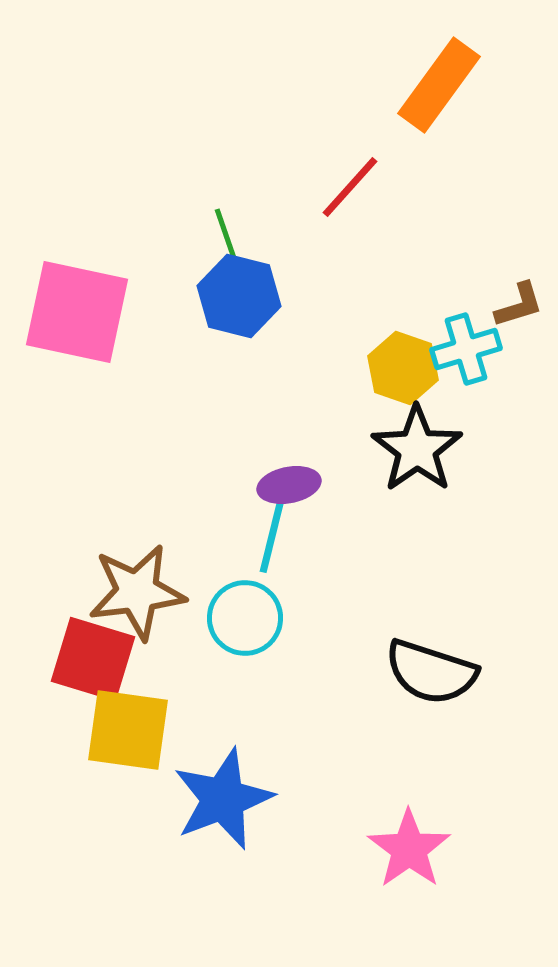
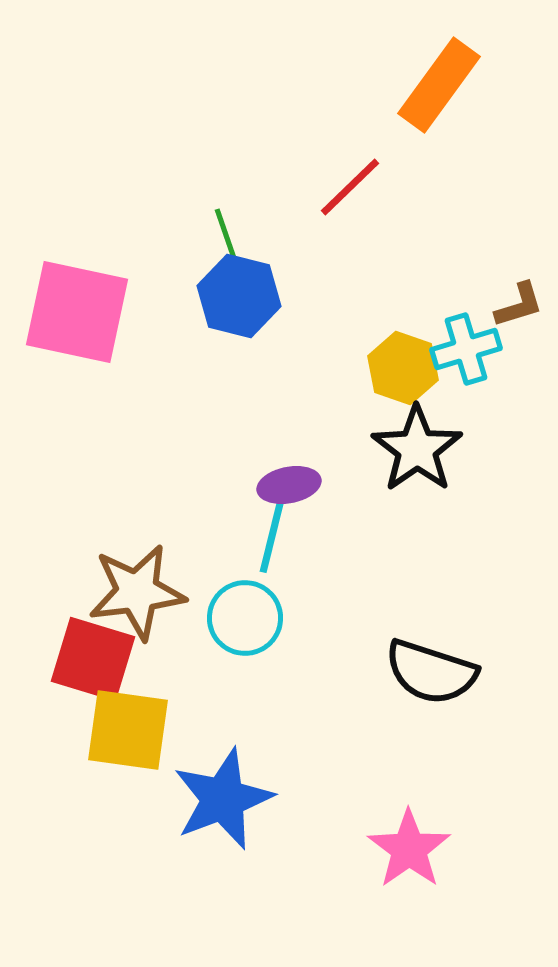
red line: rotated 4 degrees clockwise
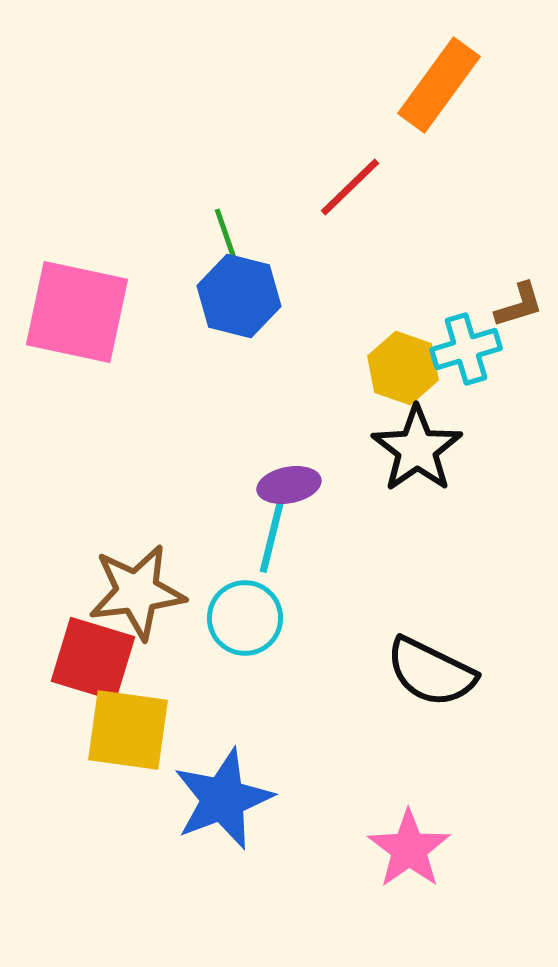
black semicircle: rotated 8 degrees clockwise
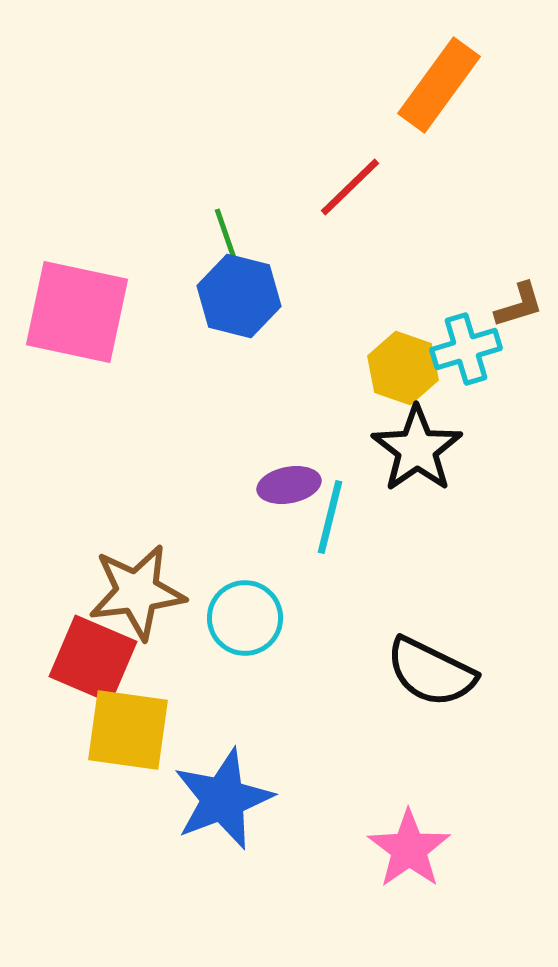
cyan line: moved 58 px right, 19 px up
red square: rotated 6 degrees clockwise
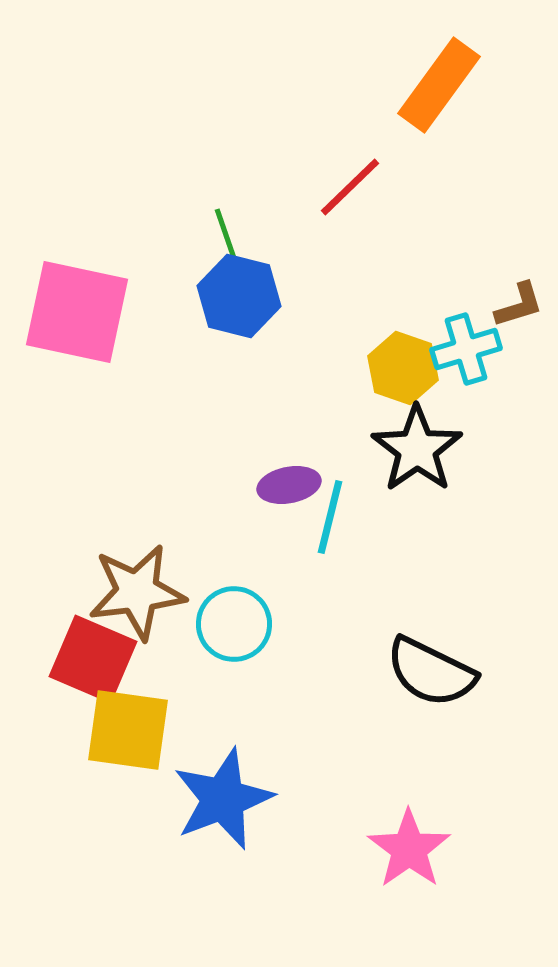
cyan circle: moved 11 px left, 6 px down
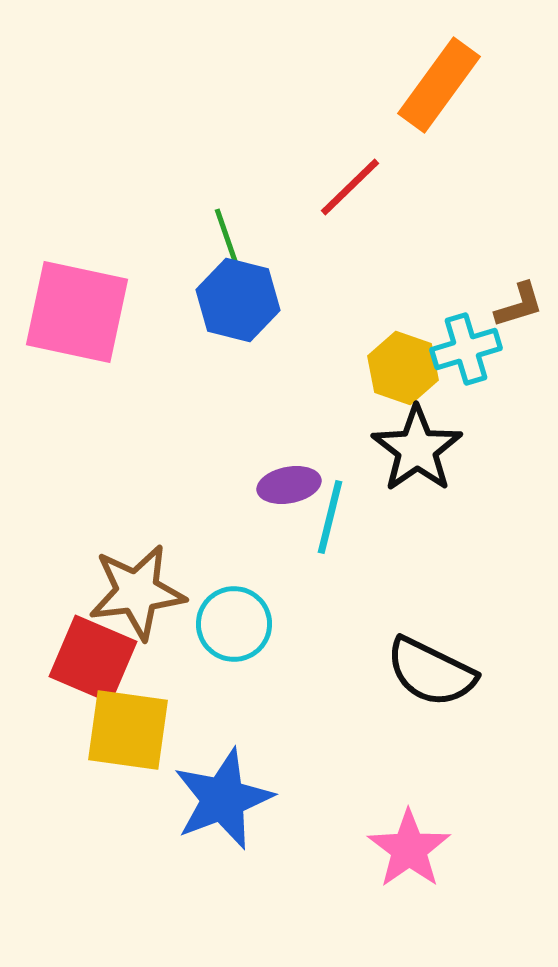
blue hexagon: moved 1 px left, 4 px down
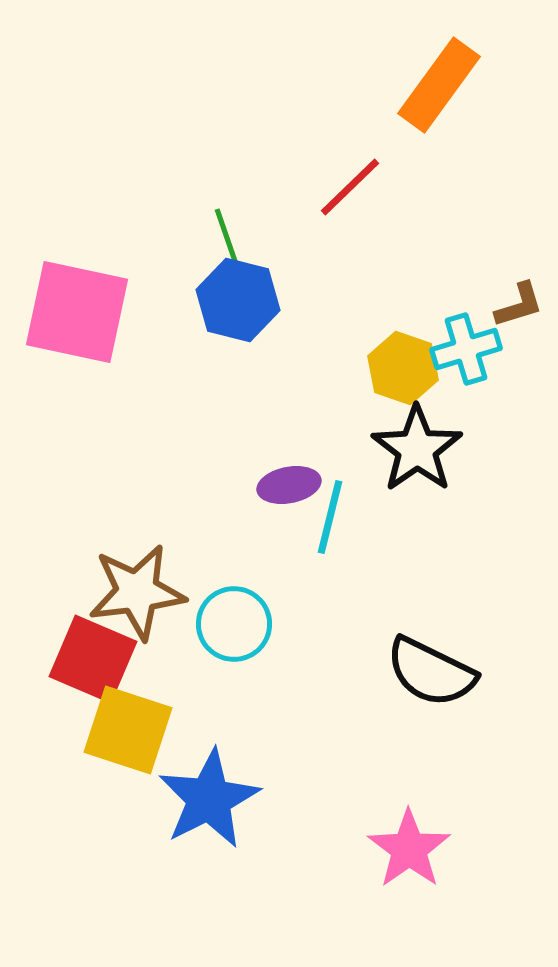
yellow square: rotated 10 degrees clockwise
blue star: moved 14 px left; rotated 6 degrees counterclockwise
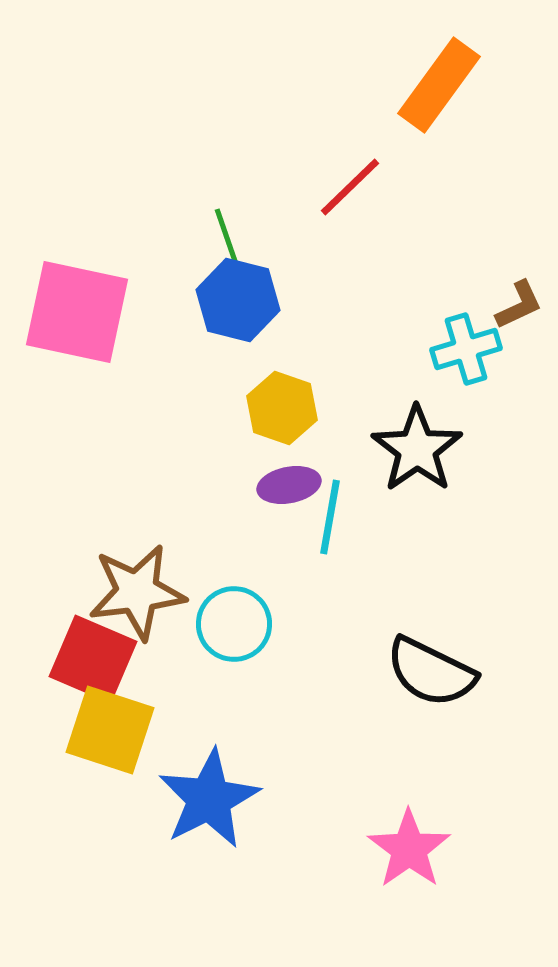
brown L-shape: rotated 8 degrees counterclockwise
yellow hexagon: moved 121 px left, 40 px down
cyan line: rotated 4 degrees counterclockwise
yellow square: moved 18 px left
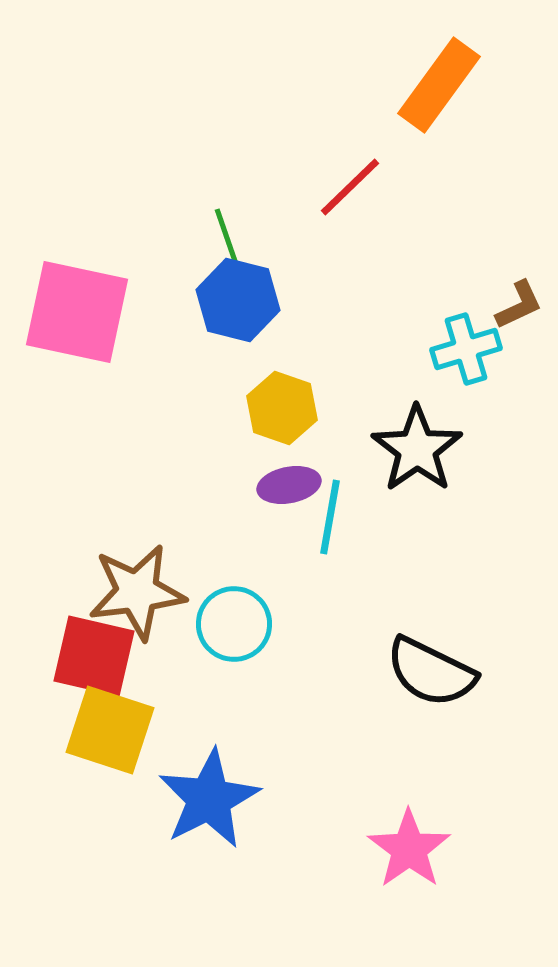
red square: moved 1 px right, 3 px up; rotated 10 degrees counterclockwise
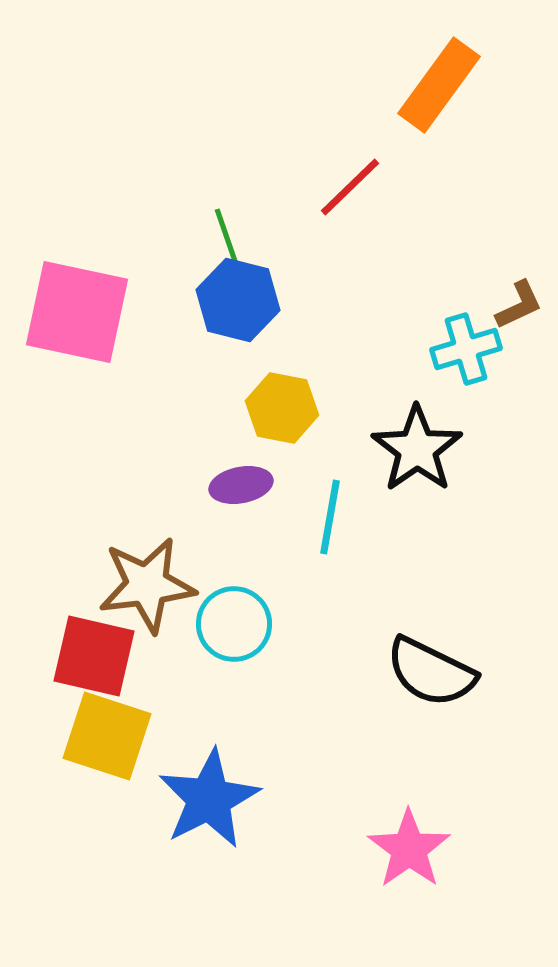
yellow hexagon: rotated 8 degrees counterclockwise
purple ellipse: moved 48 px left
brown star: moved 10 px right, 7 px up
yellow square: moved 3 px left, 6 px down
